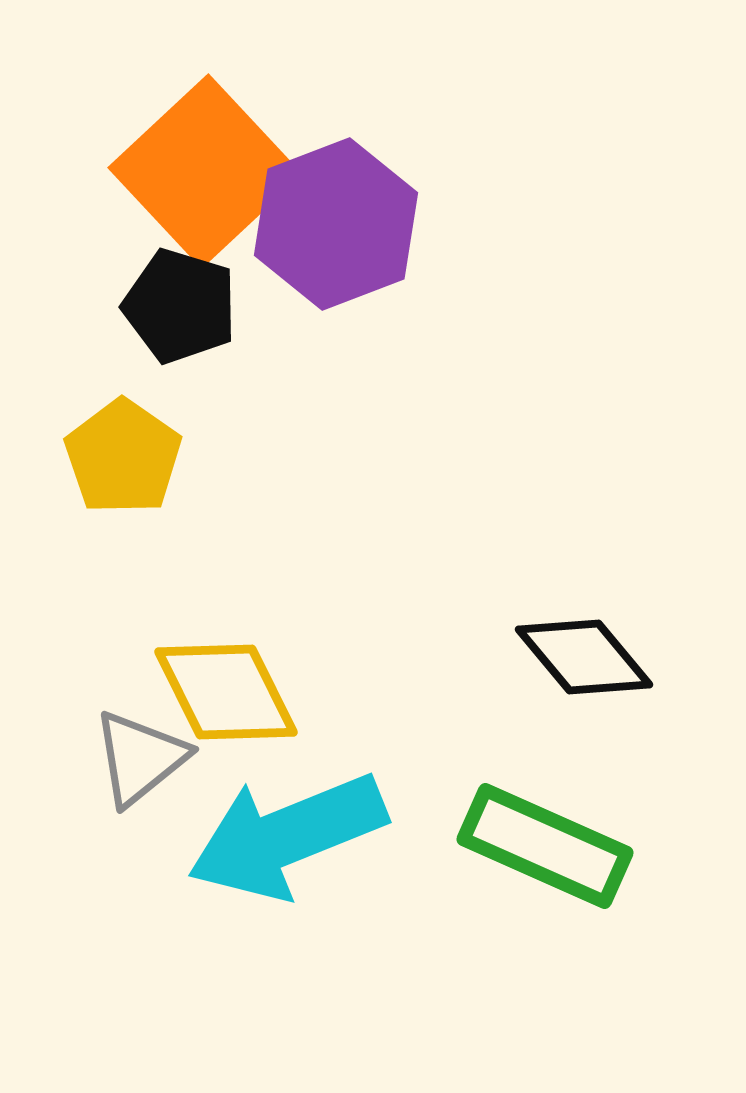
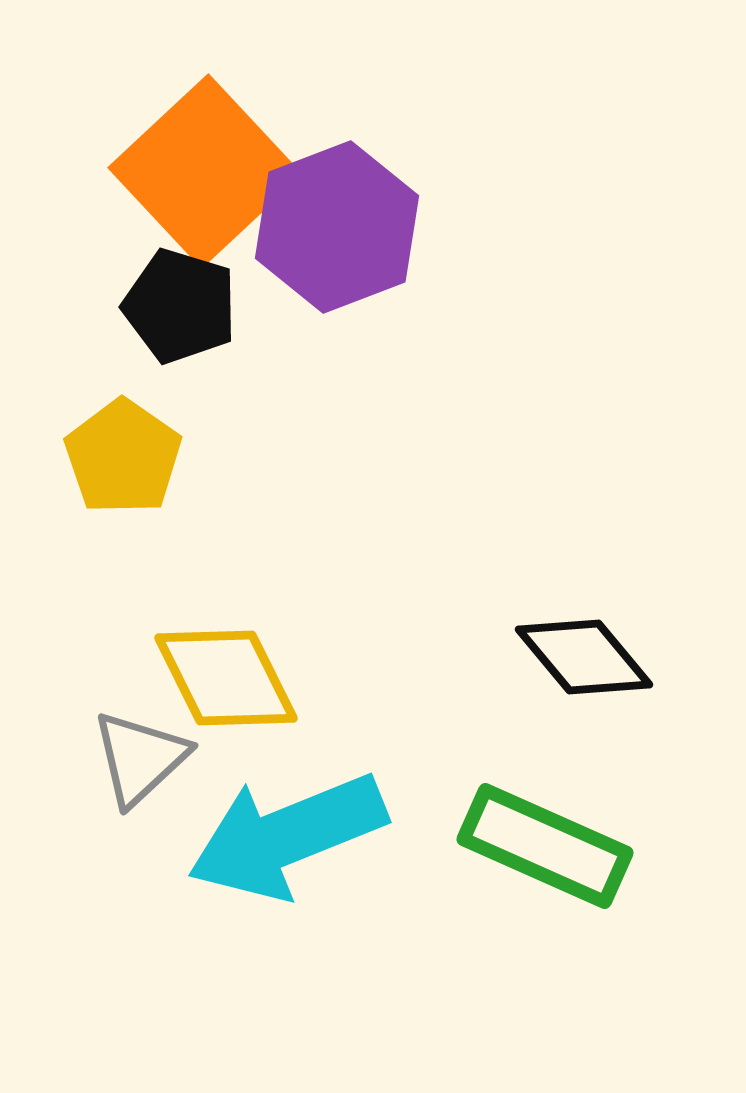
purple hexagon: moved 1 px right, 3 px down
yellow diamond: moved 14 px up
gray triangle: rotated 4 degrees counterclockwise
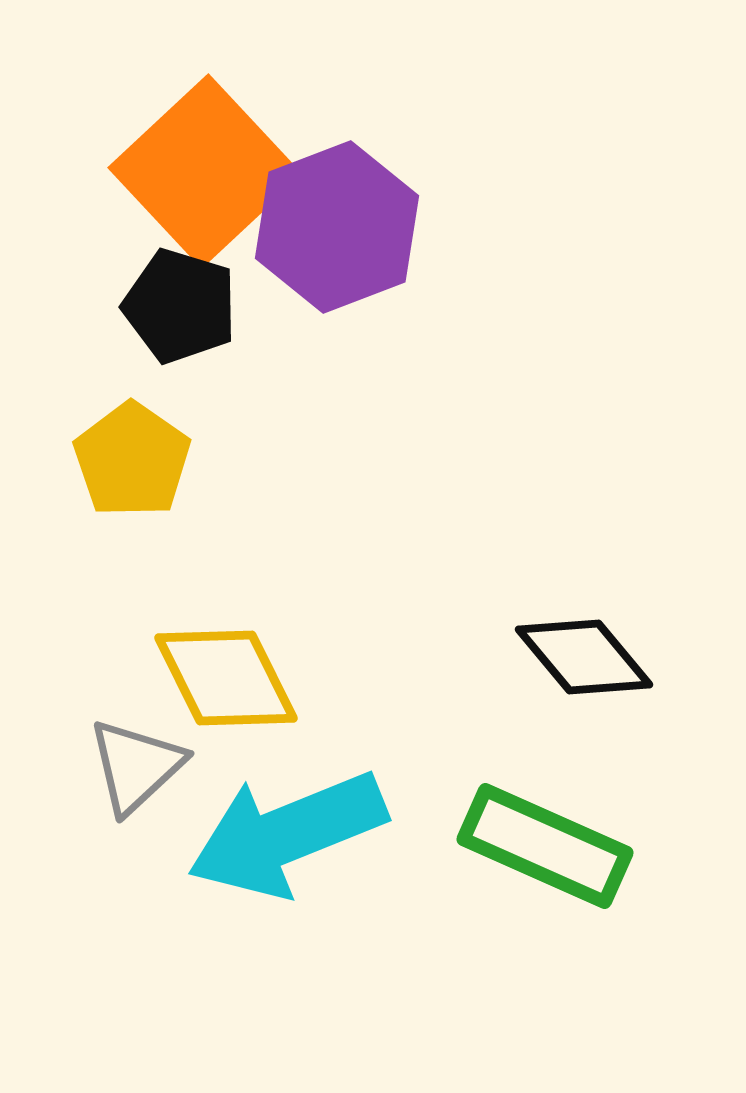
yellow pentagon: moved 9 px right, 3 px down
gray triangle: moved 4 px left, 8 px down
cyan arrow: moved 2 px up
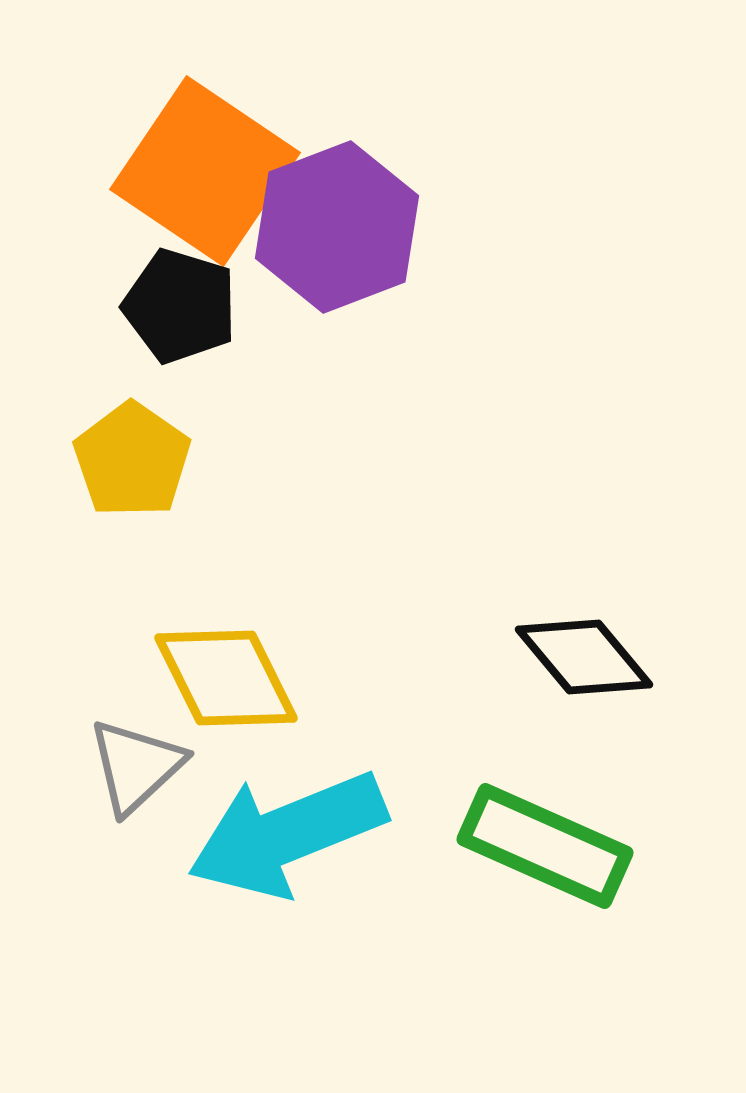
orange square: rotated 13 degrees counterclockwise
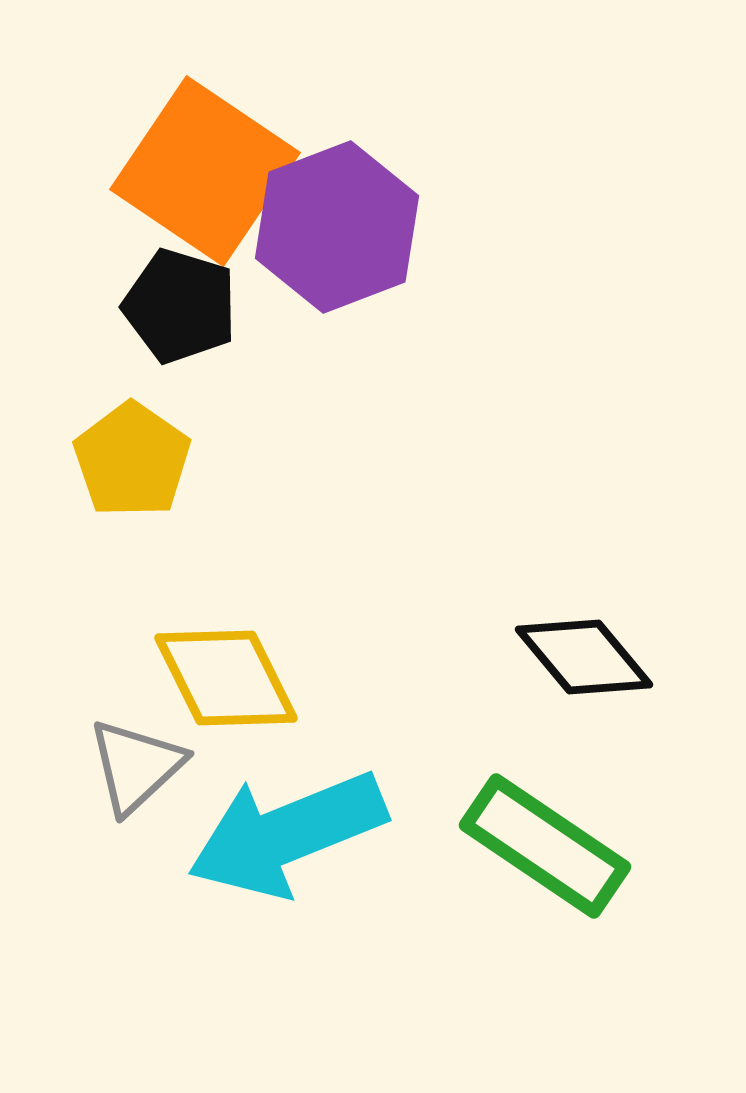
green rectangle: rotated 10 degrees clockwise
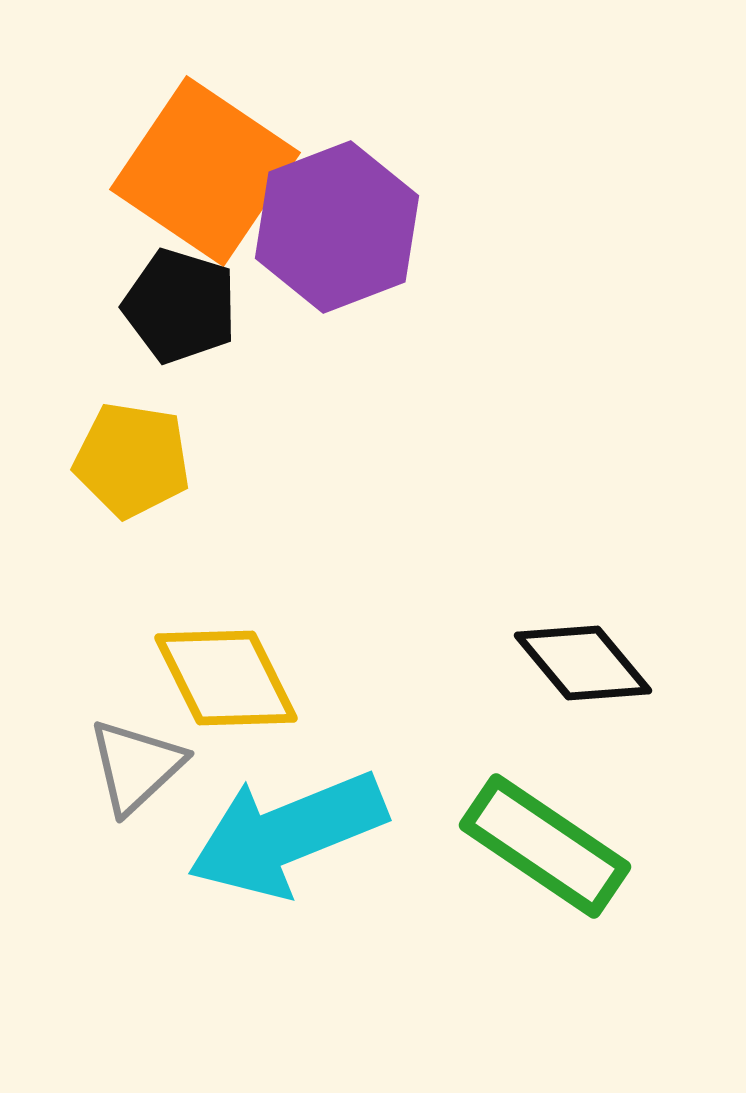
yellow pentagon: rotated 26 degrees counterclockwise
black diamond: moved 1 px left, 6 px down
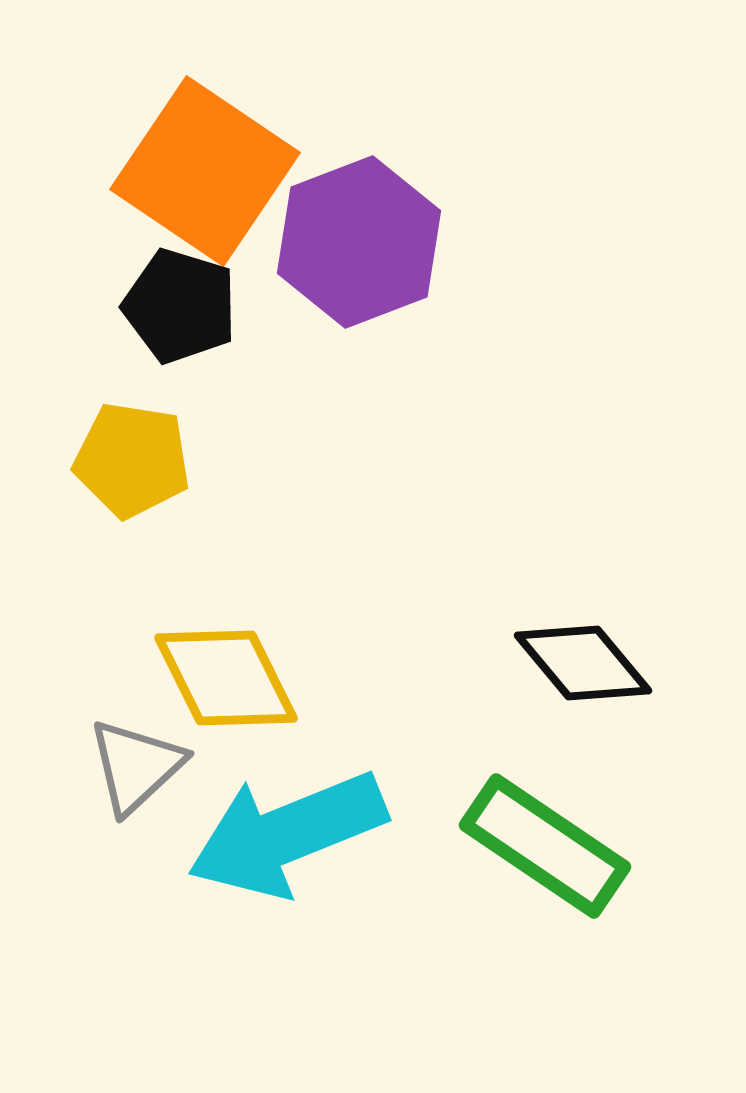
purple hexagon: moved 22 px right, 15 px down
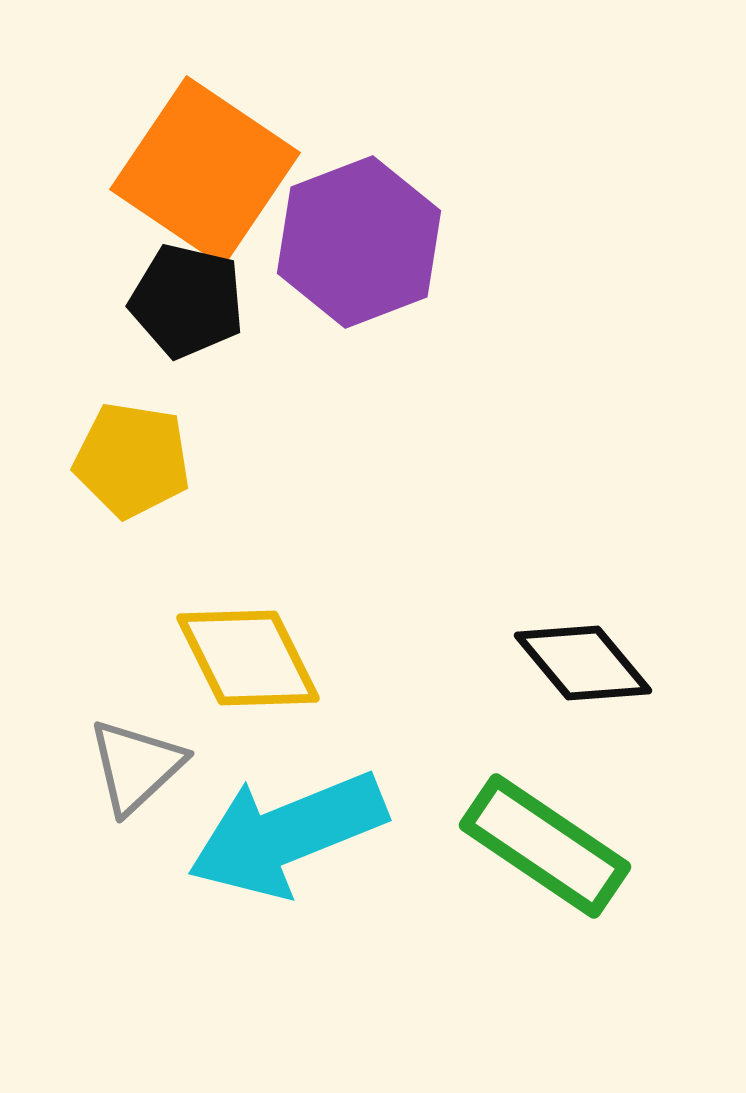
black pentagon: moved 7 px right, 5 px up; rotated 4 degrees counterclockwise
yellow diamond: moved 22 px right, 20 px up
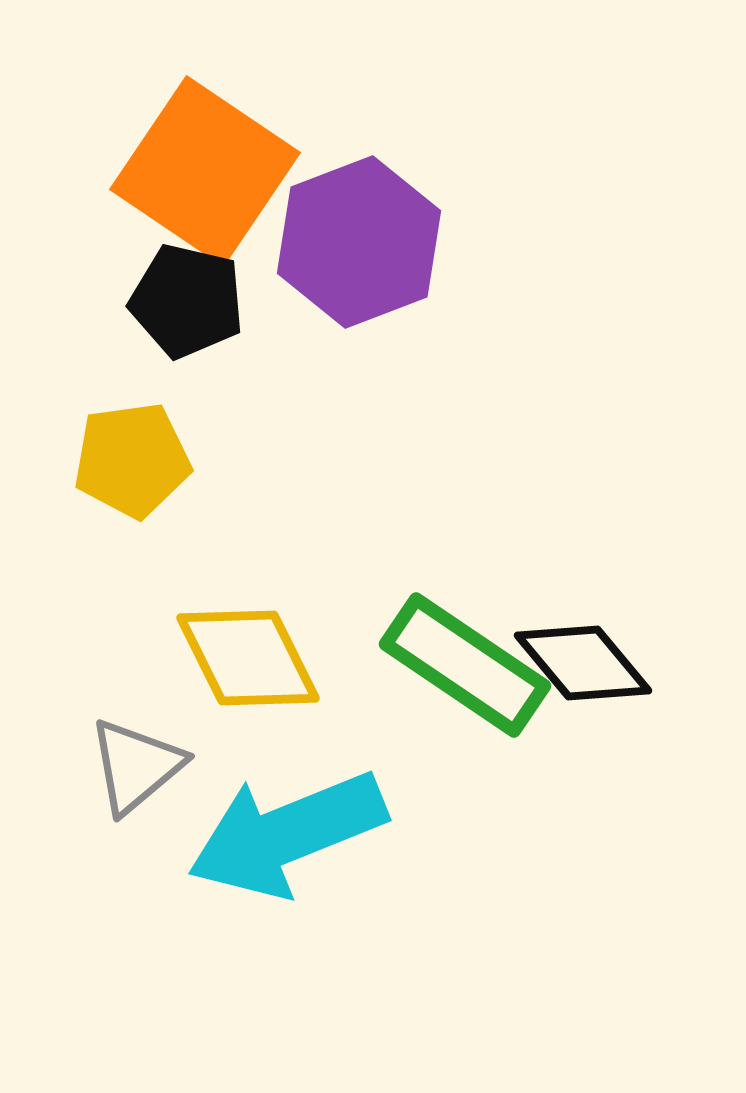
yellow pentagon: rotated 17 degrees counterclockwise
gray triangle: rotated 3 degrees clockwise
green rectangle: moved 80 px left, 181 px up
